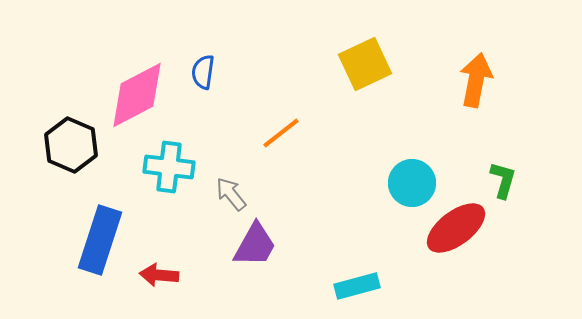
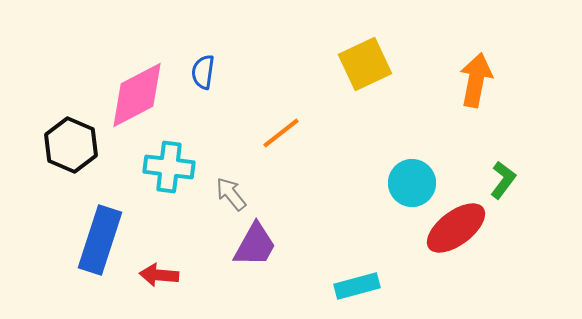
green L-shape: rotated 21 degrees clockwise
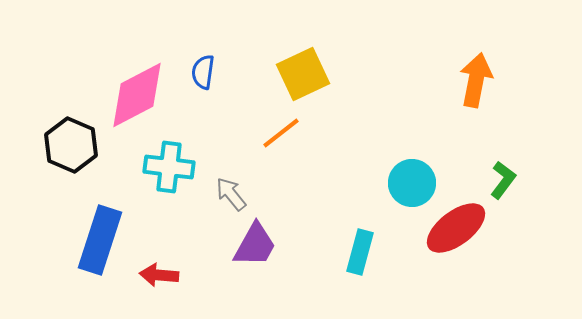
yellow square: moved 62 px left, 10 px down
cyan rectangle: moved 3 px right, 34 px up; rotated 60 degrees counterclockwise
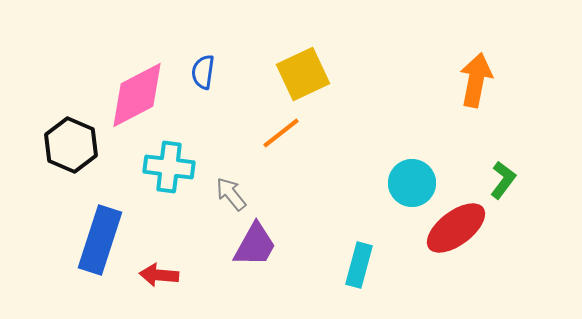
cyan rectangle: moved 1 px left, 13 px down
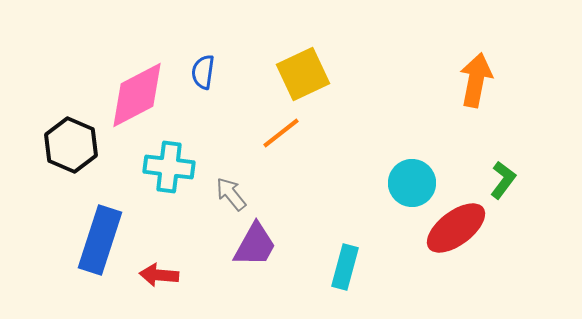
cyan rectangle: moved 14 px left, 2 px down
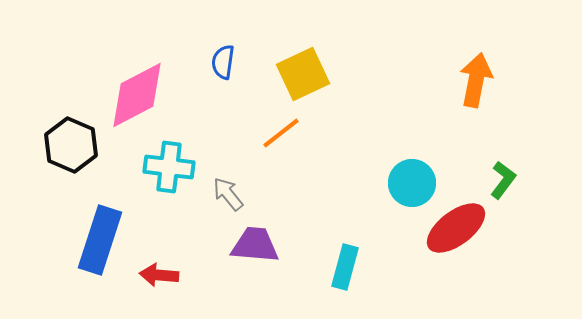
blue semicircle: moved 20 px right, 10 px up
gray arrow: moved 3 px left
purple trapezoid: rotated 114 degrees counterclockwise
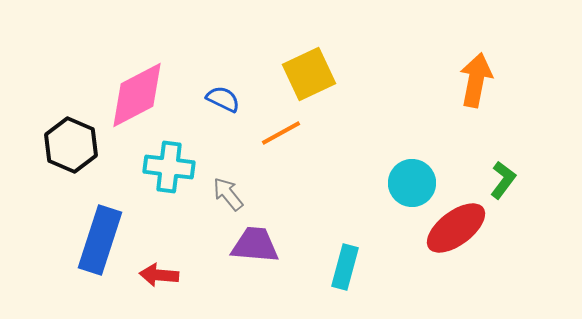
blue semicircle: moved 37 px down; rotated 108 degrees clockwise
yellow square: moved 6 px right
orange line: rotated 9 degrees clockwise
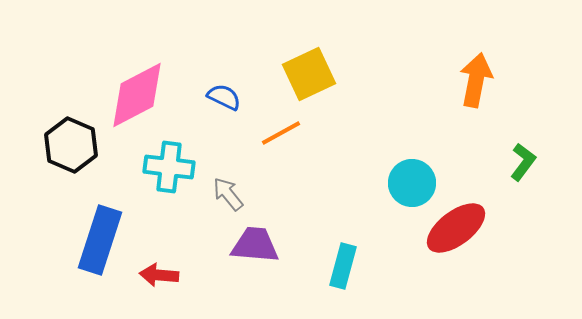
blue semicircle: moved 1 px right, 2 px up
green L-shape: moved 20 px right, 18 px up
cyan rectangle: moved 2 px left, 1 px up
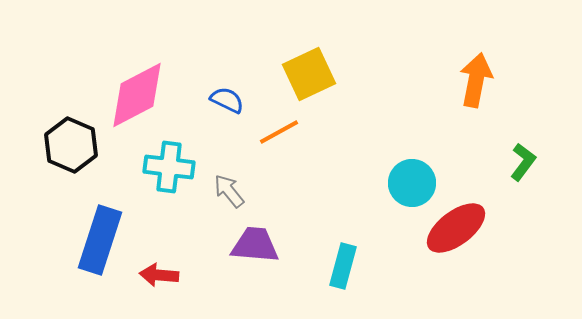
blue semicircle: moved 3 px right, 3 px down
orange line: moved 2 px left, 1 px up
gray arrow: moved 1 px right, 3 px up
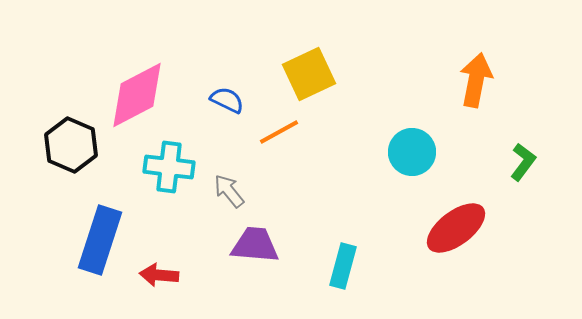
cyan circle: moved 31 px up
